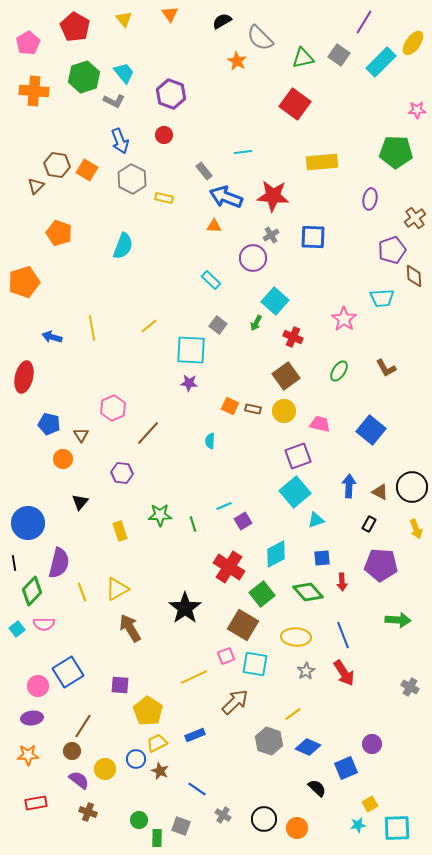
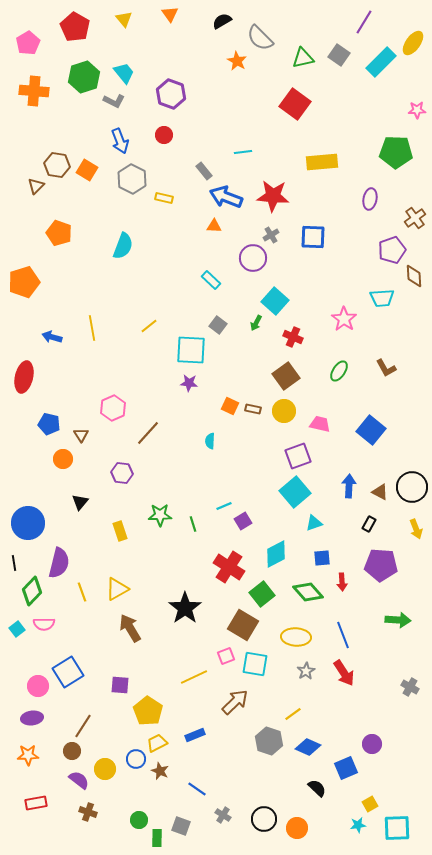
cyan triangle at (316, 520): moved 2 px left, 3 px down
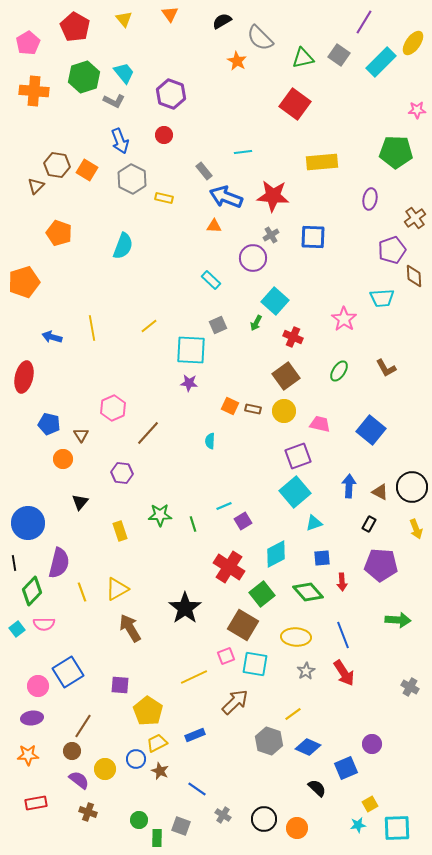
gray square at (218, 325): rotated 30 degrees clockwise
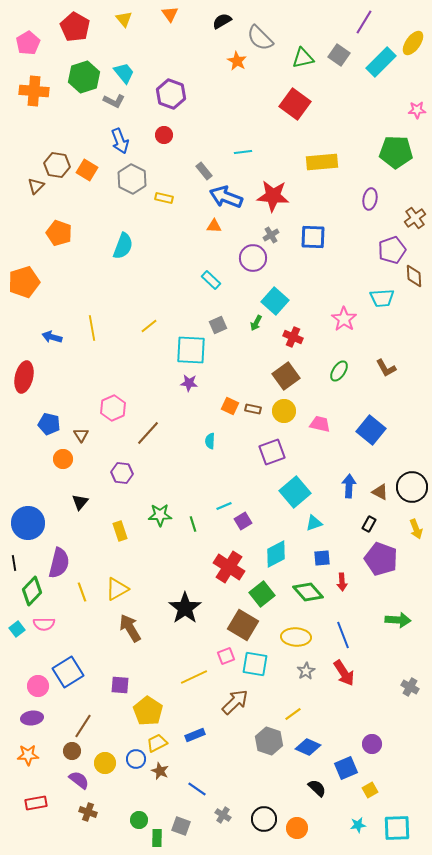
purple square at (298, 456): moved 26 px left, 4 px up
purple pentagon at (381, 565): moved 6 px up; rotated 16 degrees clockwise
yellow circle at (105, 769): moved 6 px up
yellow square at (370, 804): moved 14 px up
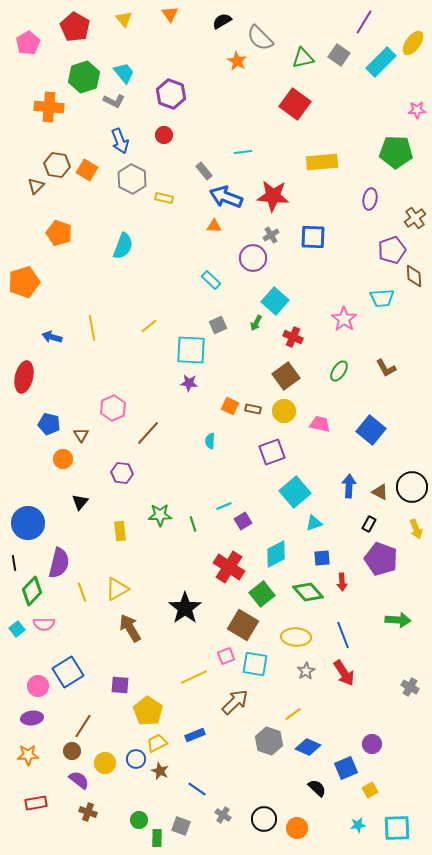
orange cross at (34, 91): moved 15 px right, 16 px down
yellow rectangle at (120, 531): rotated 12 degrees clockwise
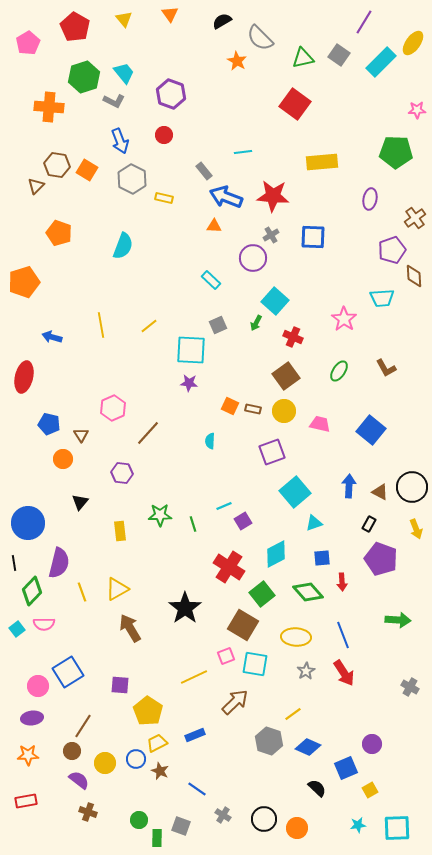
yellow line at (92, 328): moved 9 px right, 3 px up
red rectangle at (36, 803): moved 10 px left, 2 px up
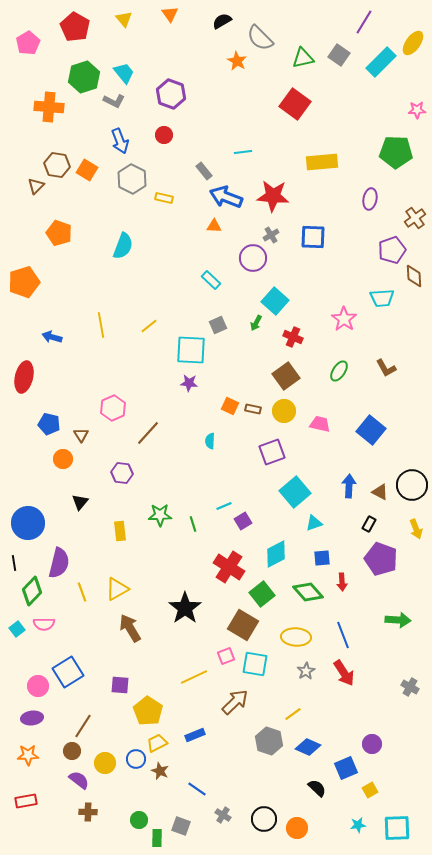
black circle at (412, 487): moved 2 px up
brown cross at (88, 812): rotated 18 degrees counterclockwise
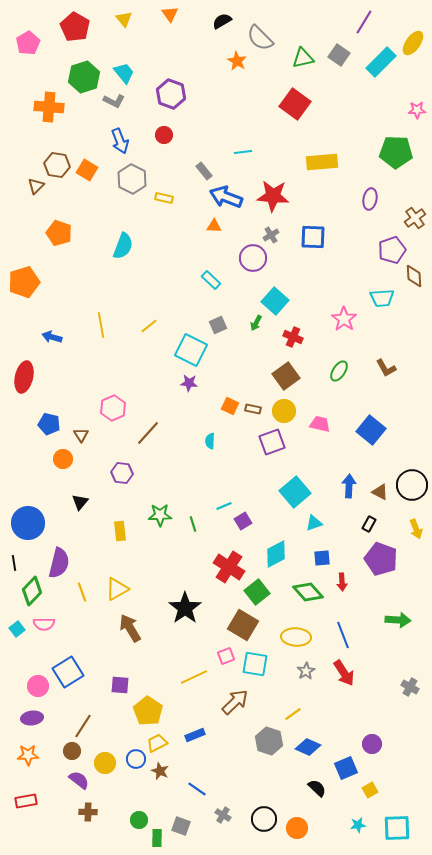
cyan square at (191, 350): rotated 24 degrees clockwise
purple square at (272, 452): moved 10 px up
green square at (262, 594): moved 5 px left, 2 px up
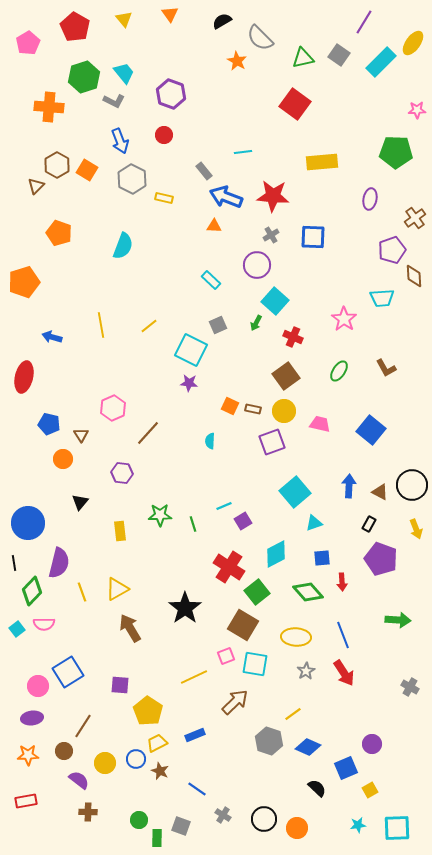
brown hexagon at (57, 165): rotated 20 degrees clockwise
purple circle at (253, 258): moved 4 px right, 7 px down
brown circle at (72, 751): moved 8 px left
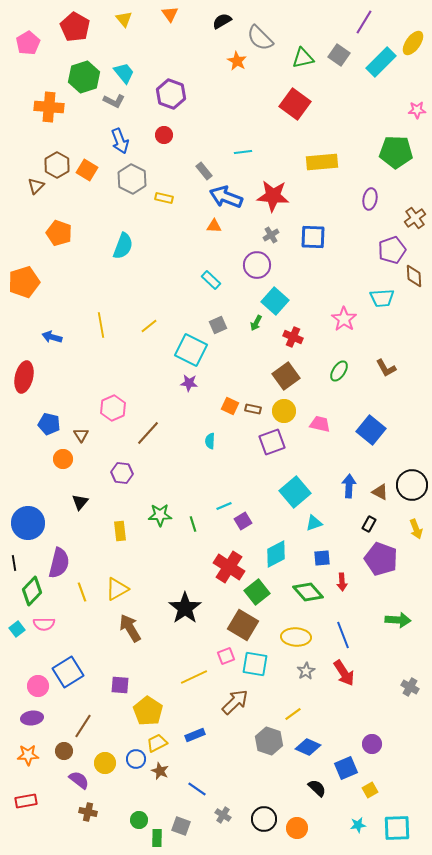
brown cross at (88, 812): rotated 12 degrees clockwise
